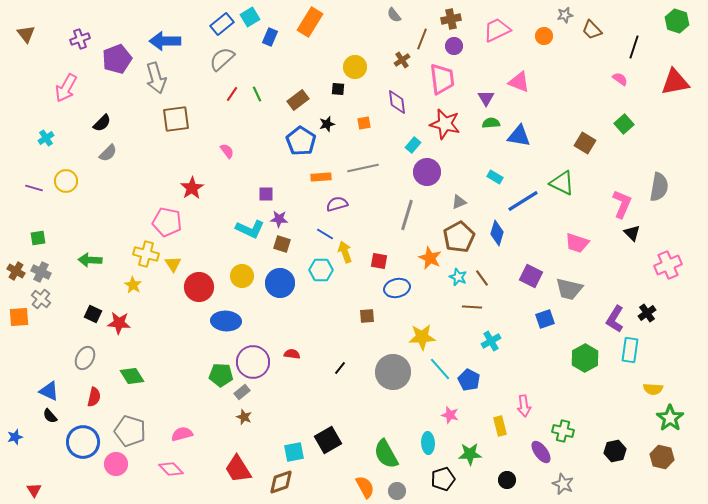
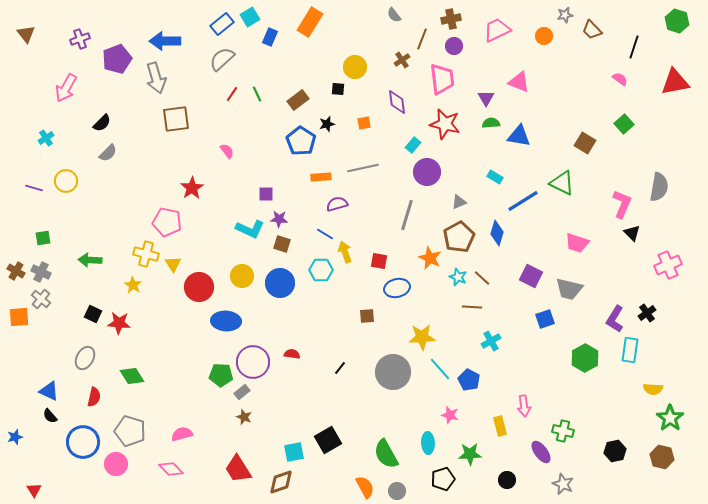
green square at (38, 238): moved 5 px right
brown line at (482, 278): rotated 12 degrees counterclockwise
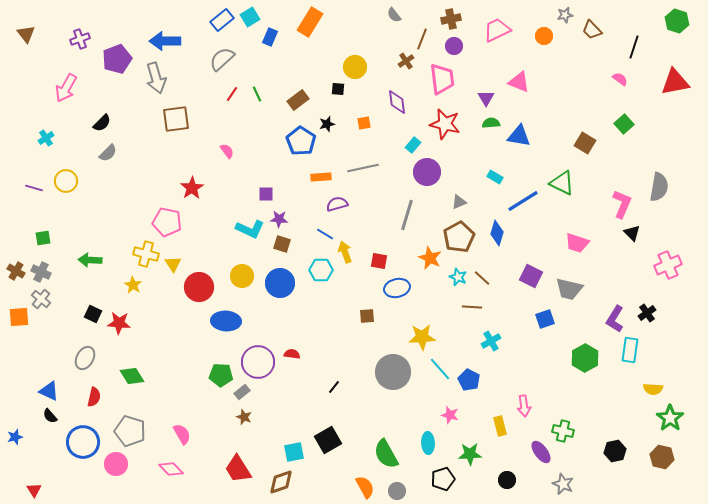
blue rectangle at (222, 24): moved 4 px up
brown cross at (402, 60): moved 4 px right, 1 px down
purple circle at (253, 362): moved 5 px right
black line at (340, 368): moved 6 px left, 19 px down
pink semicircle at (182, 434): rotated 75 degrees clockwise
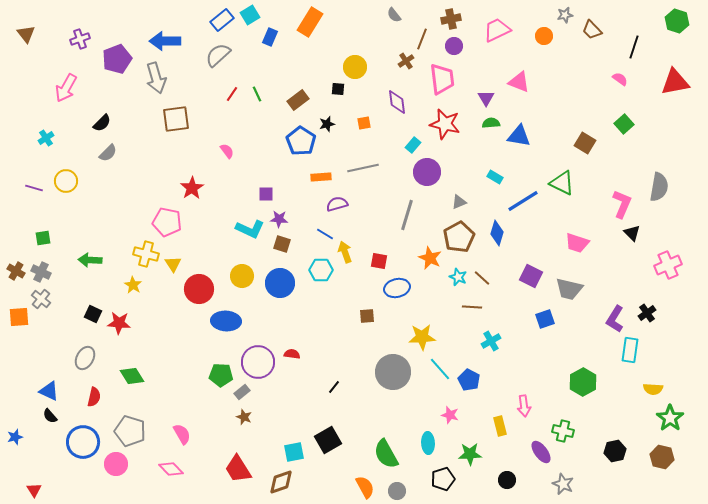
cyan square at (250, 17): moved 2 px up
gray semicircle at (222, 59): moved 4 px left, 4 px up
red circle at (199, 287): moved 2 px down
green hexagon at (585, 358): moved 2 px left, 24 px down
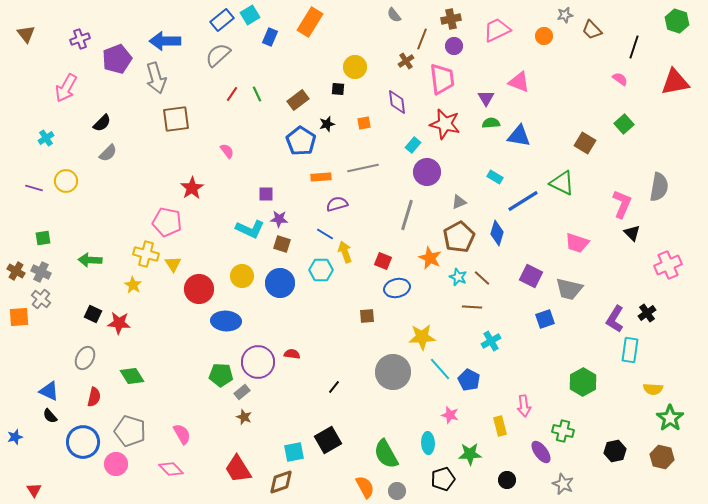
red square at (379, 261): moved 4 px right; rotated 12 degrees clockwise
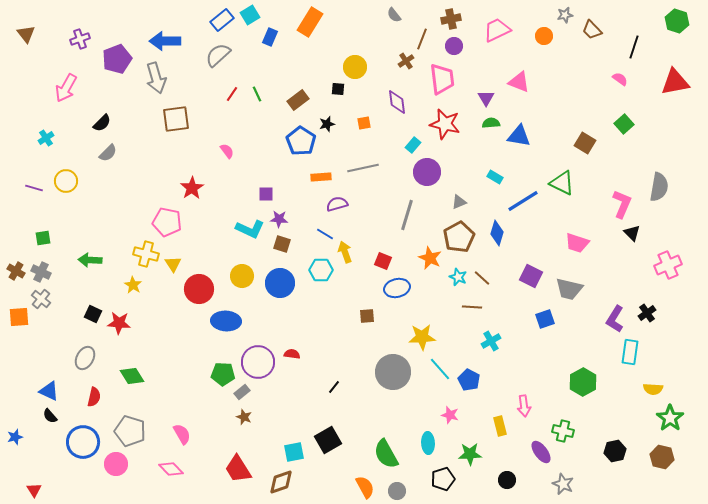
cyan rectangle at (630, 350): moved 2 px down
green pentagon at (221, 375): moved 2 px right, 1 px up
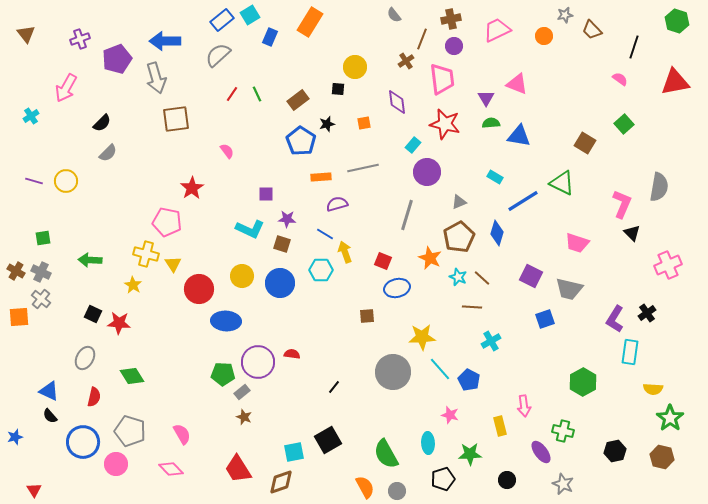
pink triangle at (519, 82): moved 2 px left, 2 px down
cyan cross at (46, 138): moved 15 px left, 22 px up
purple line at (34, 188): moved 7 px up
purple star at (279, 219): moved 8 px right
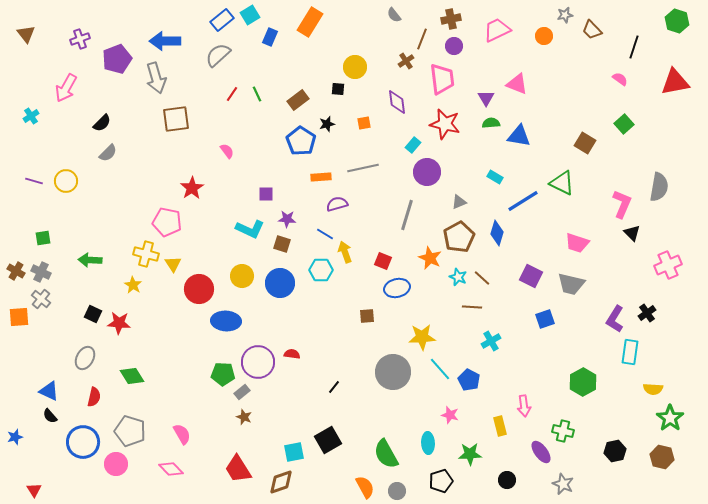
gray trapezoid at (569, 289): moved 2 px right, 5 px up
black pentagon at (443, 479): moved 2 px left, 2 px down
